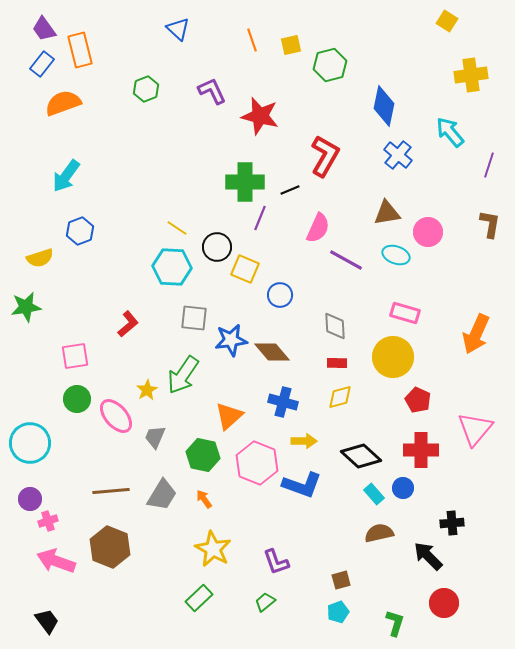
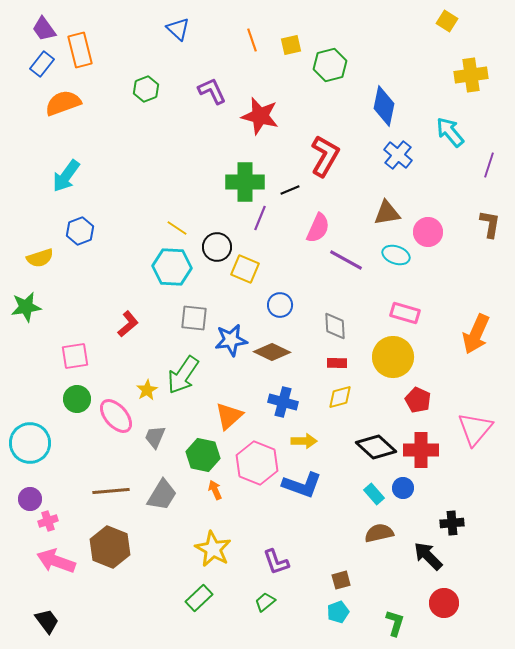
blue circle at (280, 295): moved 10 px down
brown diamond at (272, 352): rotated 24 degrees counterclockwise
black diamond at (361, 456): moved 15 px right, 9 px up
orange arrow at (204, 499): moved 11 px right, 9 px up; rotated 12 degrees clockwise
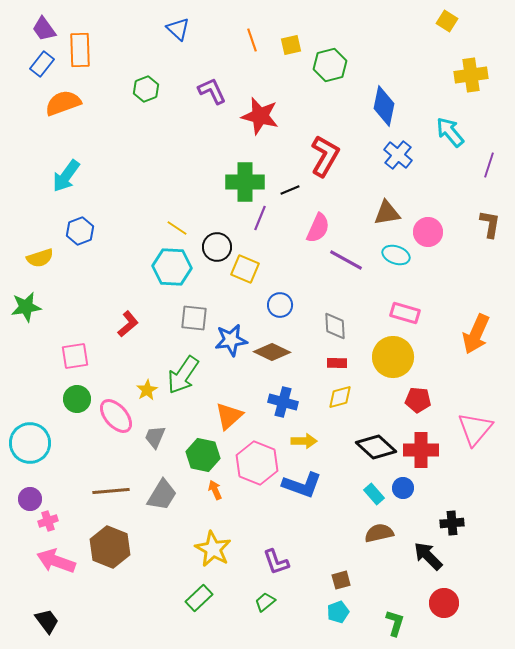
orange rectangle at (80, 50): rotated 12 degrees clockwise
red pentagon at (418, 400): rotated 20 degrees counterclockwise
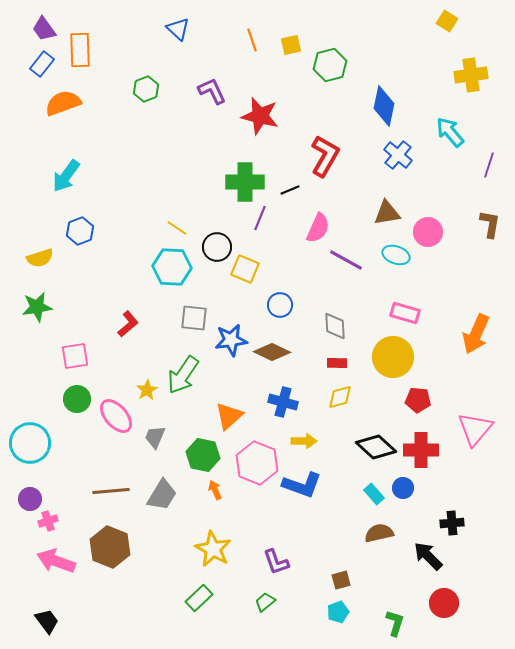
green star at (26, 307): moved 11 px right
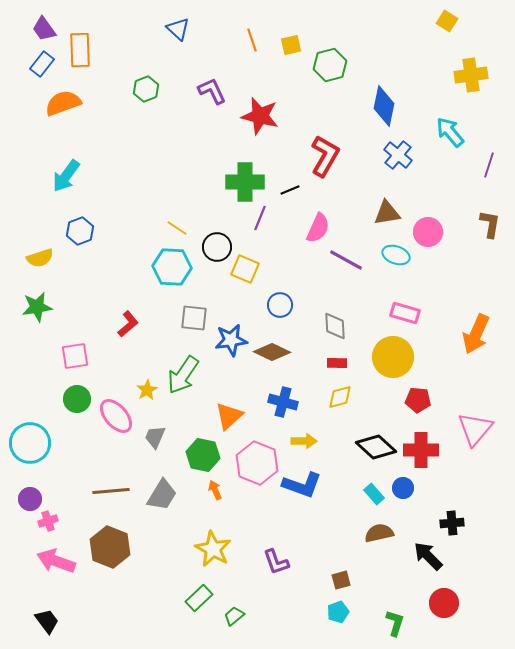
green trapezoid at (265, 602): moved 31 px left, 14 px down
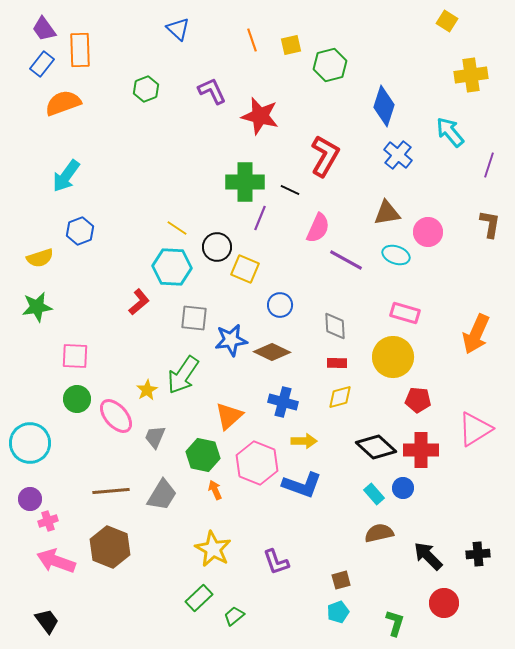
blue diamond at (384, 106): rotated 6 degrees clockwise
black line at (290, 190): rotated 48 degrees clockwise
red L-shape at (128, 324): moved 11 px right, 22 px up
pink square at (75, 356): rotated 12 degrees clockwise
pink triangle at (475, 429): rotated 18 degrees clockwise
black cross at (452, 523): moved 26 px right, 31 px down
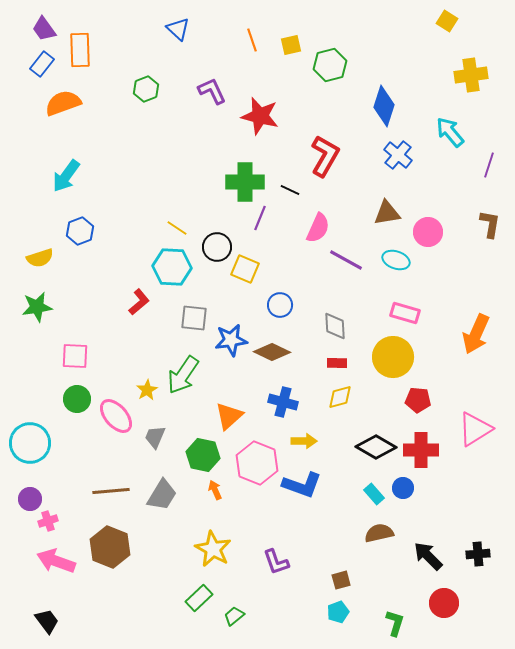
cyan ellipse at (396, 255): moved 5 px down
black diamond at (376, 447): rotated 12 degrees counterclockwise
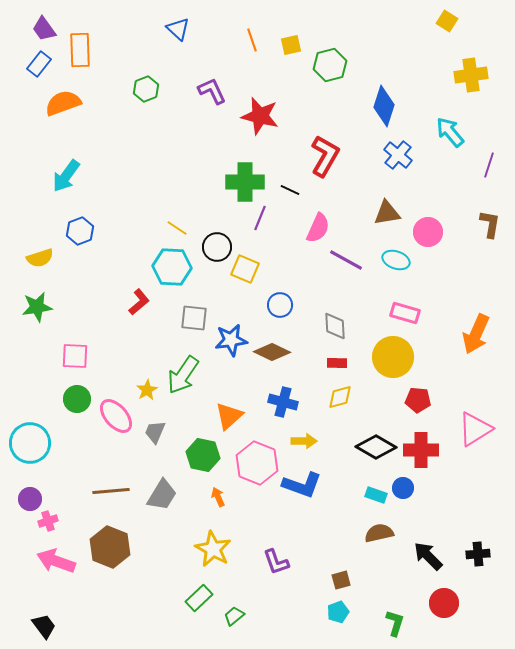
blue rectangle at (42, 64): moved 3 px left
gray trapezoid at (155, 437): moved 5 px up
orange arrow at (215, 490): moved 3 px right, 7 px down
cyan rectangle at (374, 494): moved 2 px right, 1 px down; rotated 30 degrees counterclockwise
black trapezoid at (47, 621): moved 3 px left, 5 px down
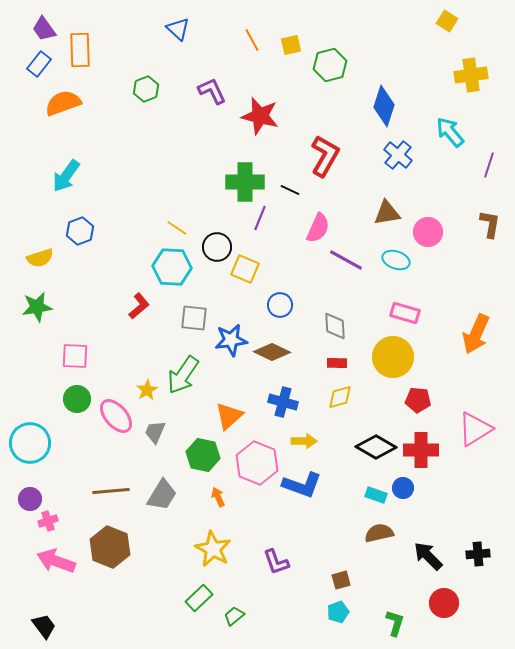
orange line at (252, 40): rotated 10 degrees counterclockwise
red L-shape at (139, 302): moved 4 px down
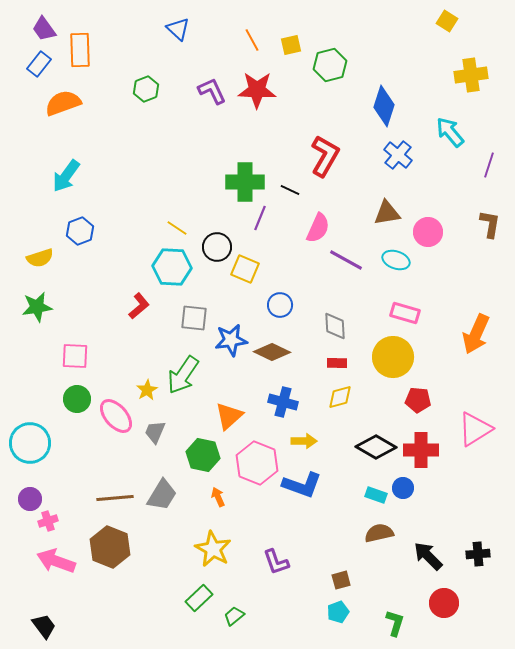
red star at (260, 116): moved 3 px left, 26 px up; rotated 12 degrees counterclockwise
brown line at (111, 491): moved 4 px right, 7 px down
